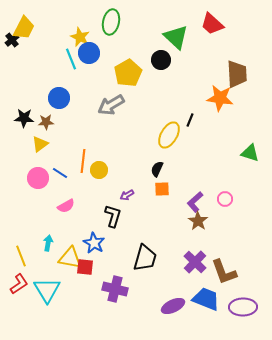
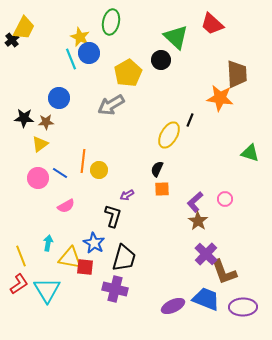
black trapezoid at (145, 258): moved 21 px left
purple cross at (195, 262): moved 11 px right, 8 px up
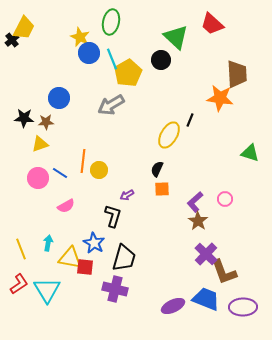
cyan line at (71, 59): moved 41 px right
yellow triangle at (40, 144): rotated 18 degrees clockwise
yellow line at (21, 256): moved 7 px up
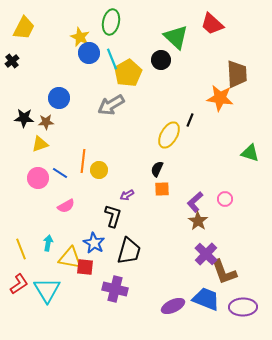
black cross at (12, 40): moved 21 px down
black trapezoid at (124, 258): moved 5 px right, 7 px up
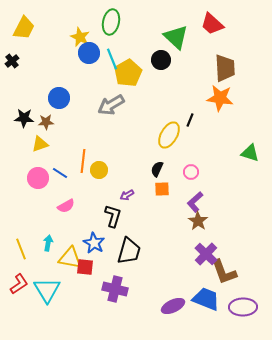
brown trapezoid at (237, 74): moved 12 px left, 6 px up
pink circle at (225, 199): moved 34 px left, 27 px up
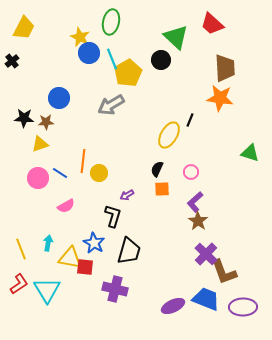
yellow circle at (99, 170): moved 3 px down
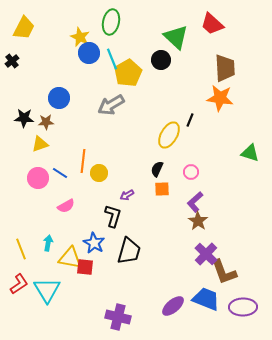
purple cross at (115, 289): moved 3 px right, 28 px down
purple ellipse at (173, 306): rotated 15 degrees counterclockwise
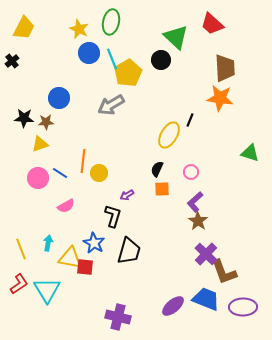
yellow star at (80, 37): moved 1 px left, 8 px up
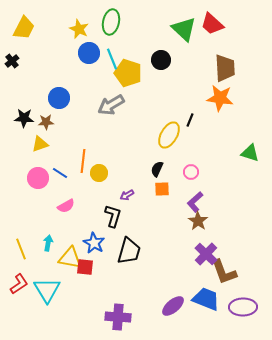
green triangle at (176, 37): moved 8 px right, 8 px up
yellow pentagon at (128, 73): rotated 24 degrees counterclockwise
purple cross at (118, 317): rotated 10 degrees counterclockwise
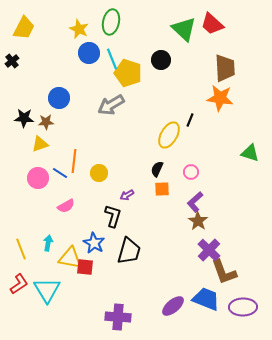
orange line at (83, 161): moved 9 px left
purple cross at (206, 254): moved 3 px right, 4 px up
